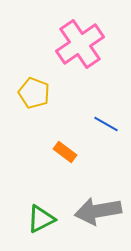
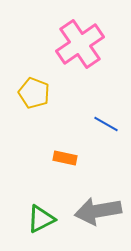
orange rectangle: moved 6 px down; rotated 25 degrees counterclockwise
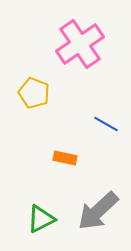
gray arrow: rotated 33 degrees counterclockwise
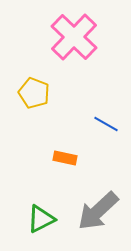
pink cross: moved 6 px left, 7 px up; rotated 12 degrees counterclockwise
